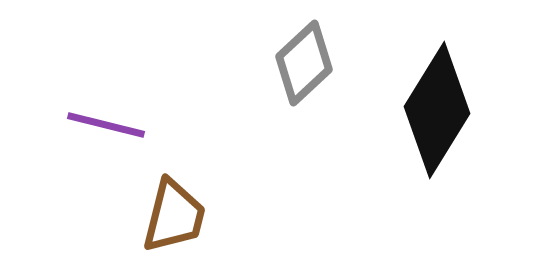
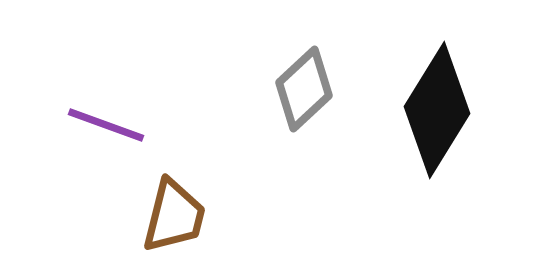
gray diamond: moved 26 px down
purple line: rotated 6 degrees clockwise
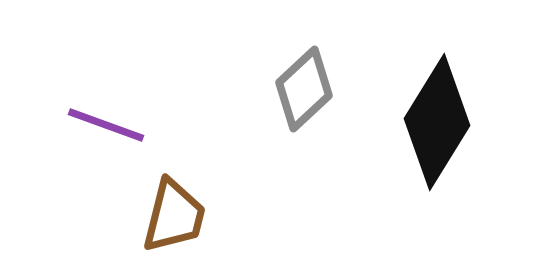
black diamond: moved 12 px down
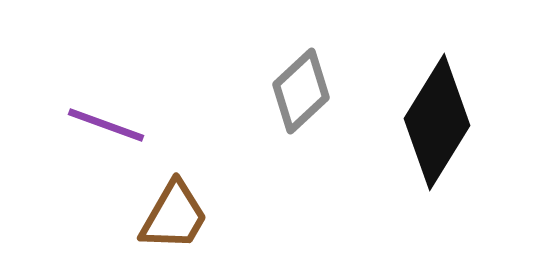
gray diamond: moved 3 px left, 2 px down
brown trapezoid: rotated 16 degrees clockwise
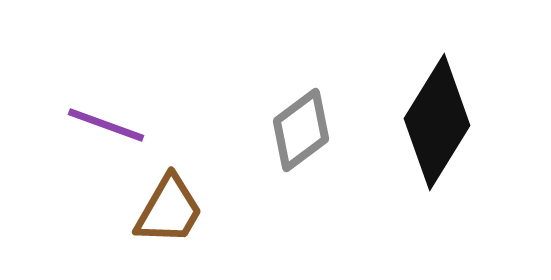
gray diamond: moved 39 px down; rotated 6 degrees clockwise
brown trapezoid: moved 5 px left, 6 px up
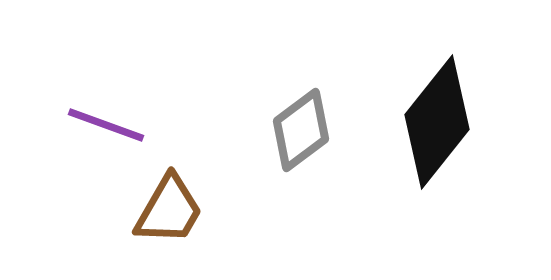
black diamond: rotated 7 degrees clockwise
